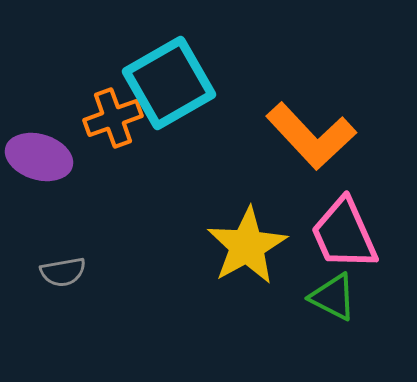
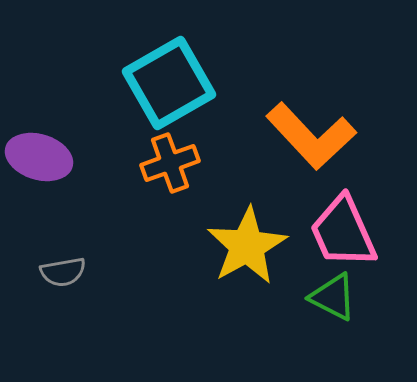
orange cross: moved 57 px right, 45 px down
pink trapezoid: moved 1 px left, 2 px up
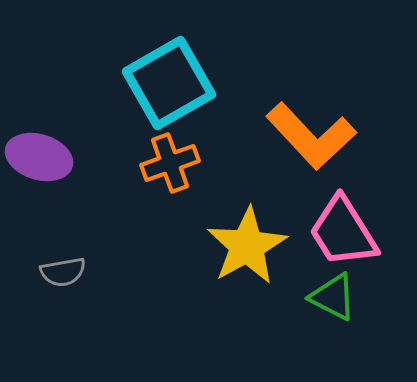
pink trapezoid: rotated 8 degrees counterclockwise
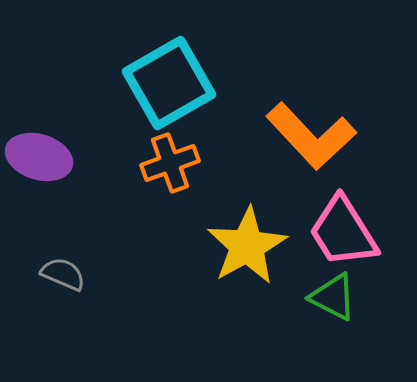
gray semicircle: moved 2 px down; rotated 147 degrees counterclockwise
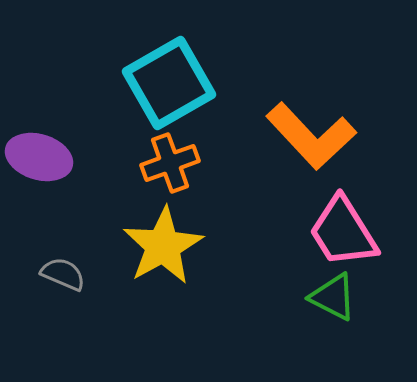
yellow star: moved 84 px left
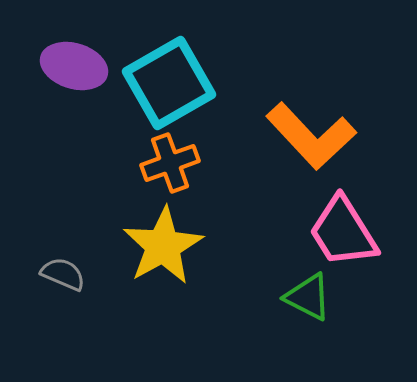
purple ellipse: moved 35 px right, 91 px up
green triangle: moved 25 px left
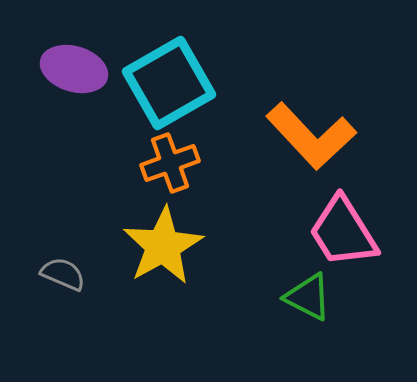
purple ellipse: moved 3 px down
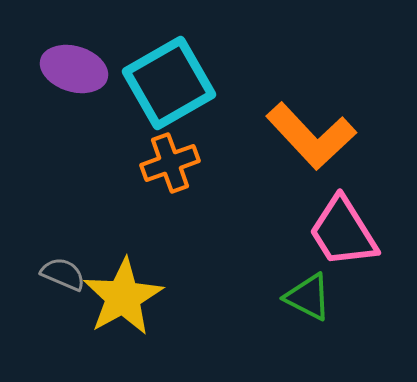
yellow star: moved 40 px left, 51 px down
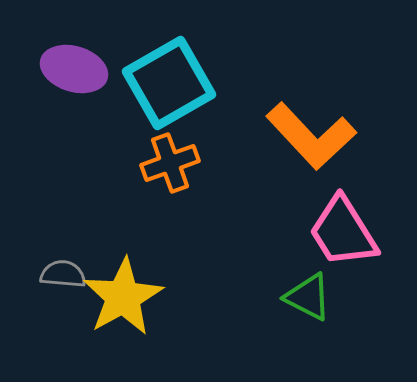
gray semicircle: rotated 18 degrees counterclockwise
